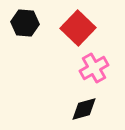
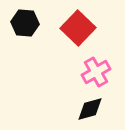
pink cross: moved 2 px right, 4 px down
black diamond: moved 6 px right
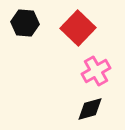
pink cross: moved 1 px up
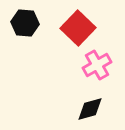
pink cross: moved 1 px right, 6 px up
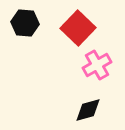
black diamond: moved 2 px left, 1 px down
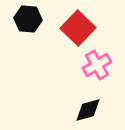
black hexagon: moved 3 px right, 4 px up
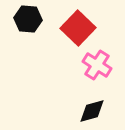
pink cross: rotated 28 degrees counterclockwise
black diamond: moved 4 px right, 1 px down
